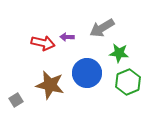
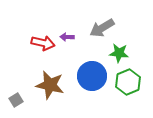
blue circle: moved 5 px right, 3 px down
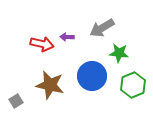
red arrow: moved 1 px left, 1 px down
green hexagon: moved 5 px right, 3 px down
gray square: moved 1 px down
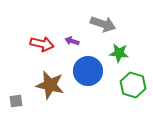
gray arrow: moved 1 px right, 4 px up; rotated 130 degrees counterclockwise
purple arrow: moved 5 px right, 4 px down; rotated 16 degrees clockwise
blue circle: moved 4 px left, 5 px up
green hexagon: rotated 20 degrees counterclockwise
gray square: rotated 24 degrees clockwise
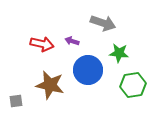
gray arrow: moved 1 px up
blue circle: moved 1 px up
green hexagon: rotated 25 degrees counterclockwise
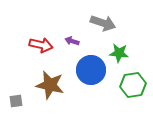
red arrow: moved 1 px left, 1 px down
blue circle: moved 3 px right
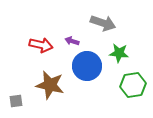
blue circle: moved 4 px left, 4 px up
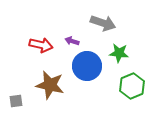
green hexagon: moved 1 px left, 1 px down; rotated 15 degrees counterclockwise
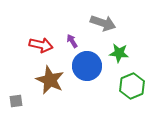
purple arrow: rotated 40 degrees clockwise
brown star: moved 5 px up; rotated 12 degrees clockwise
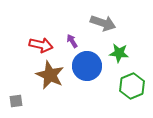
brown star: moved 5 px up
